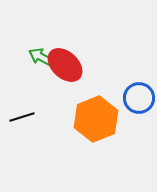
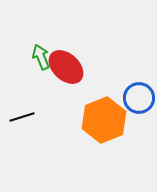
green arrow: rotated 40 degrees clockwise
red ellipse: moved 1 px right, 2 px down
orange hexagon: moved 8 px right, 1 px down
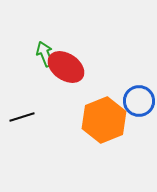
green arrow: moved 4 px right, 3 px up
red ellipse: rotated 9 degrees counterclockwise
blue circle: moved 3 px down
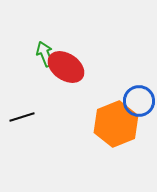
orange hexagon: moved 12 px right, 4 px down
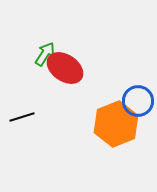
green arrow: rotated 55 degrees clockwise
red ellipse: moved 1 px left, 1 px down
blue circle: moved 1 px left
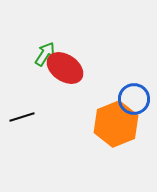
blue circle: moved 4 px left, 2 px up
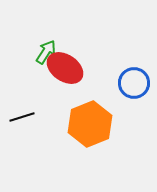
green arrow: moved 1 px right, 2 px up
blue circle: moved 16 px up
orange hexagon: moved 26 px left
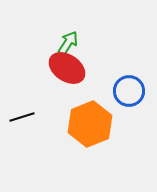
green arrow: moved 22 px right, 9 px up
red ellipse: moved 2 px right
blue circle: moved 5 px left, 8 px down
